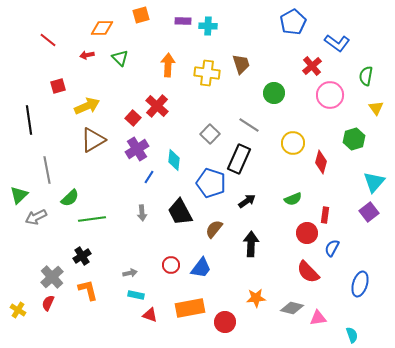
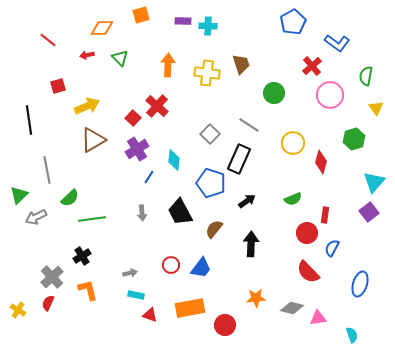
red circle at (225, 322): moved 3 px down
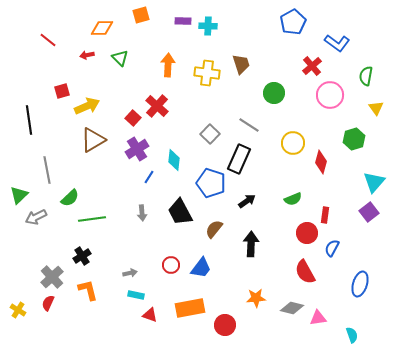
red square at (58, 86): moved 4 px right, 5 px down
red semicircle at (308, 272): moved 3 px left; rotated 15 degrees clockwise
